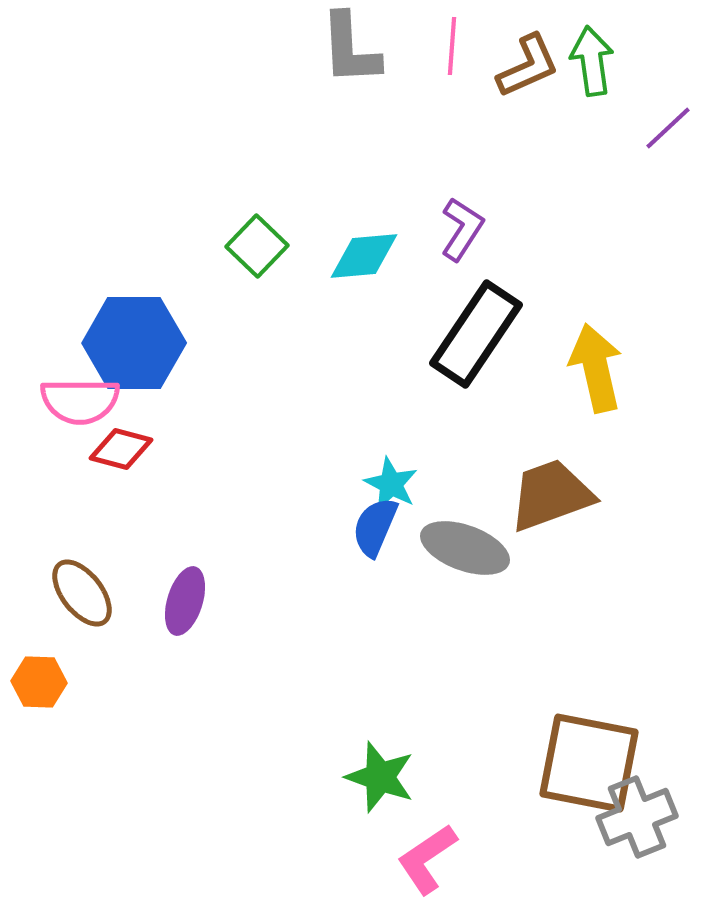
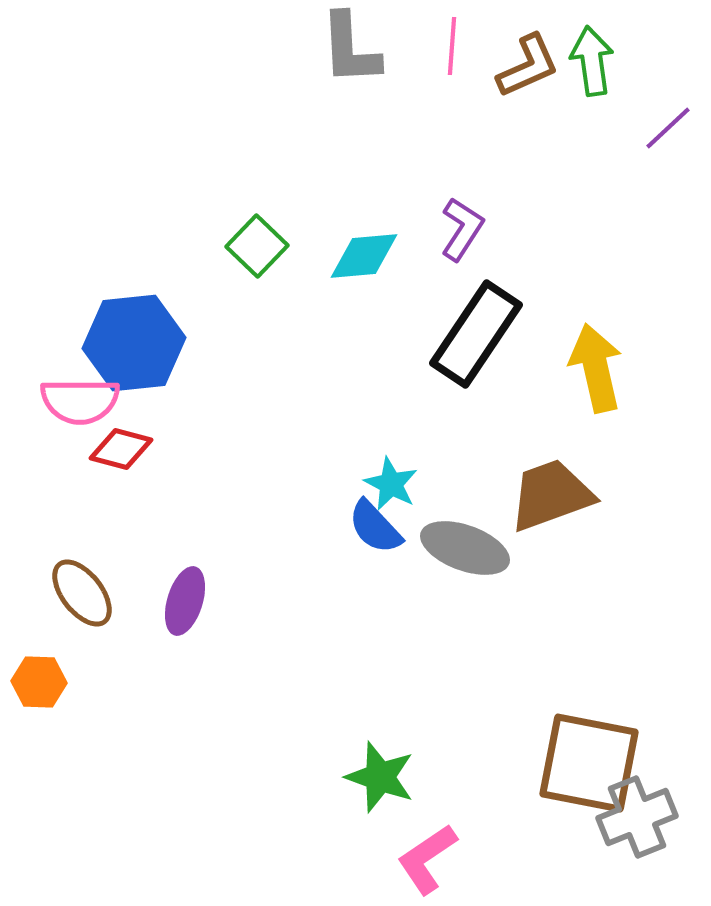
blue hexagon: rotated 6 degrees counterclockwise
blue semicircle: rotated 66 degrees counterclockwise
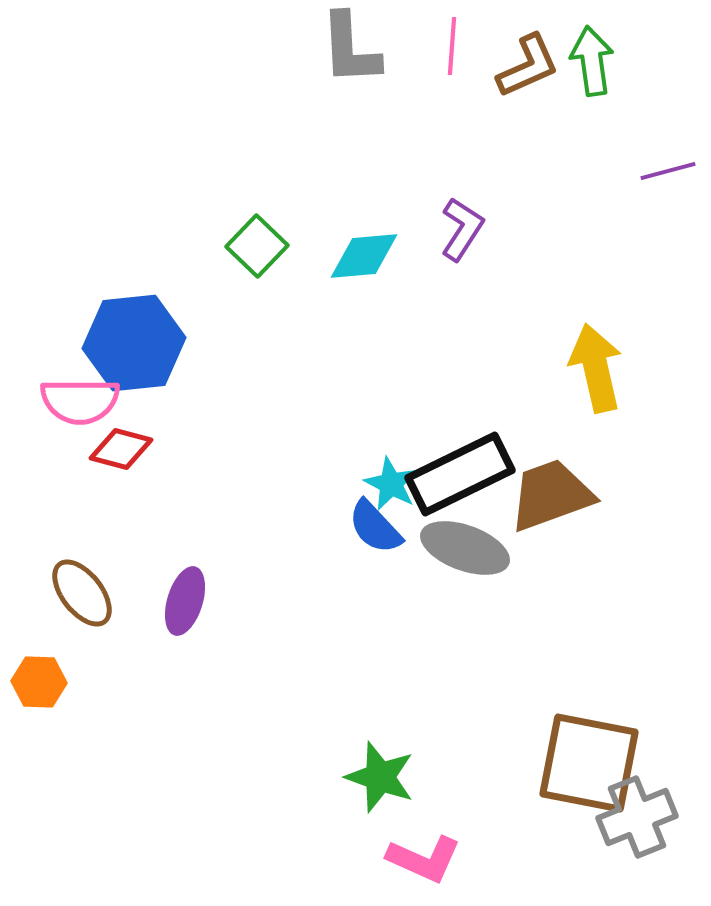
purple line: moved 43 px down; rotated 28 degrees clockwise
black rectangle: moved 16 px left, 140 px down; rotated 30 degrees clockwise
pink L-shape: moved 3 px left; rotated 122 degrees counterclockwise
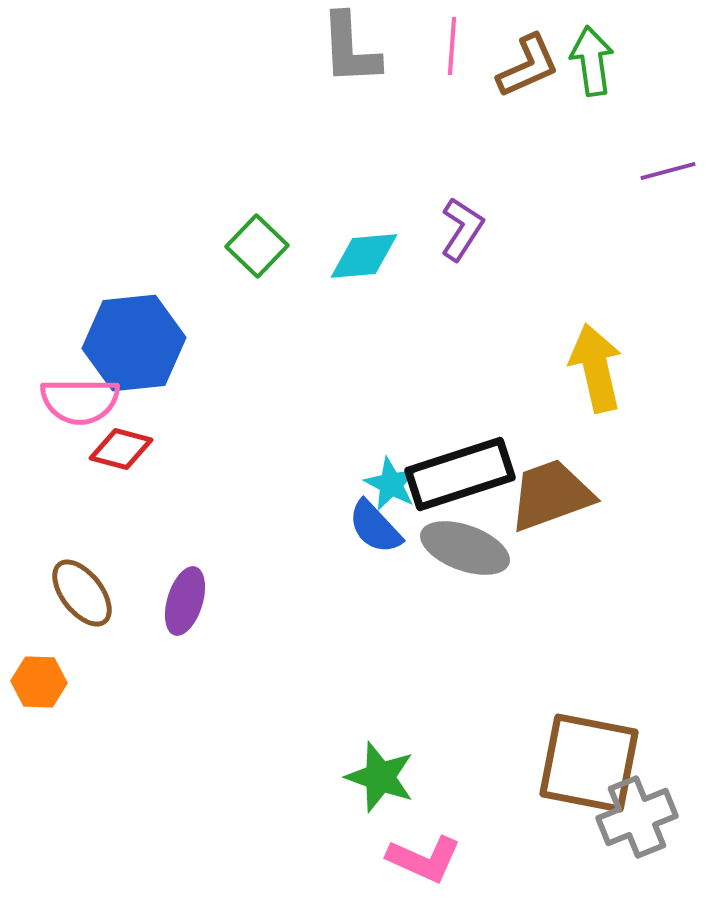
black rectangle: rotated 8 degrees clockwise
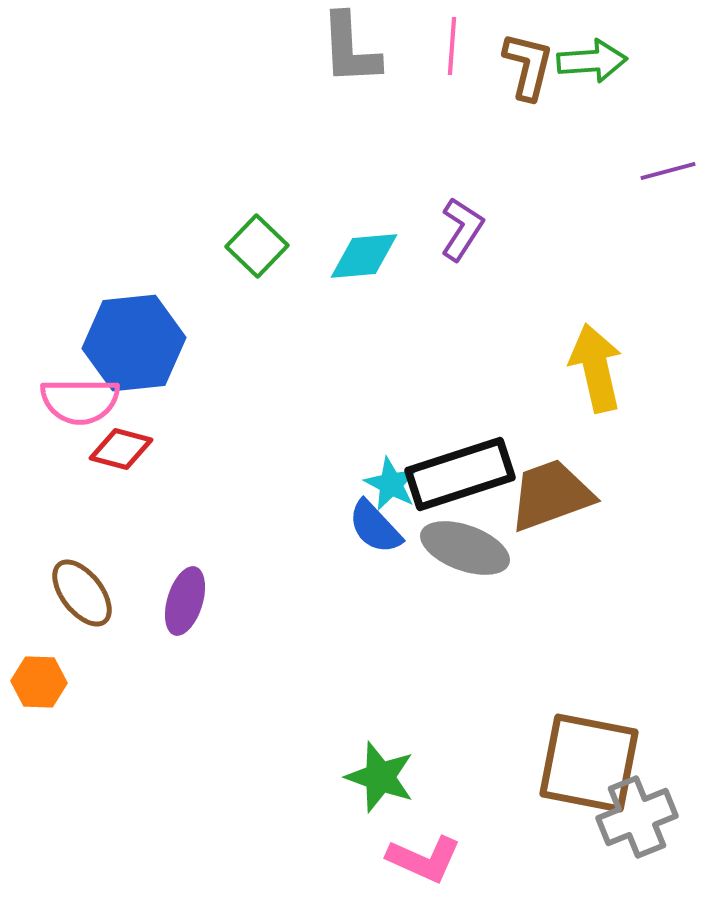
green arrow: rotated 94 degrees clockwise
brown L-shape: rotated 52 degrees counterclockwise
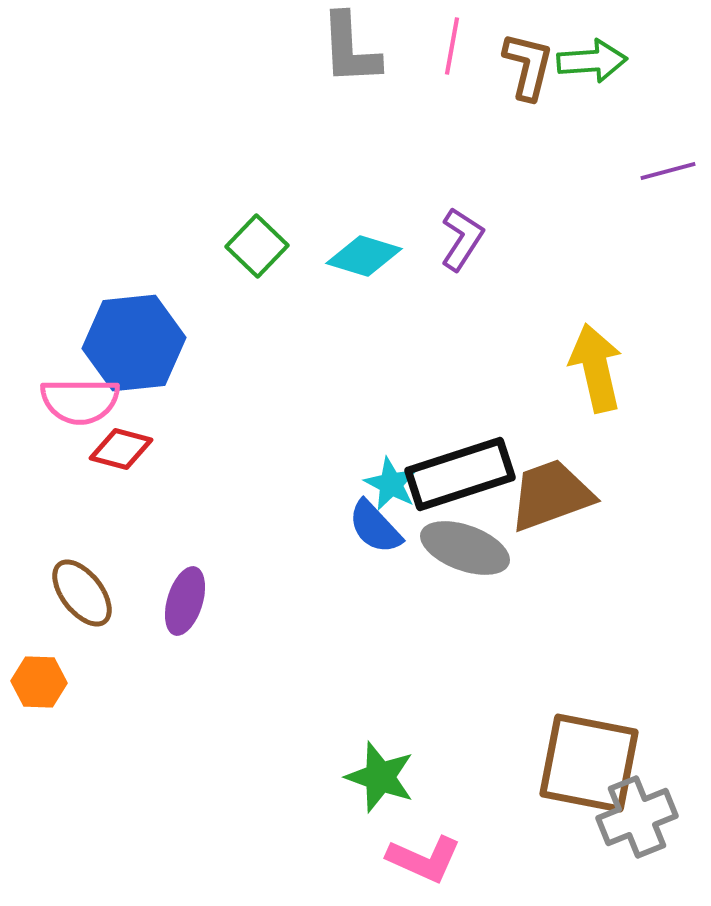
pink line: rotated 6 degrees clockwise
purple L-shape: moved 10 px down
cyan diamond: rotated 22 degrees clockwise
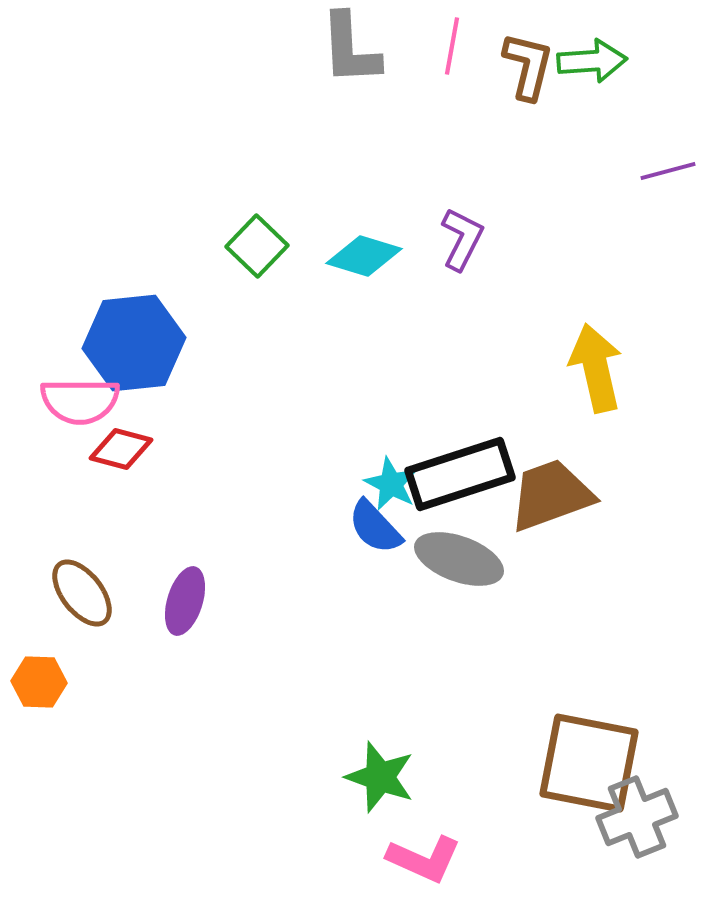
purple L-shape: rotated 6 degrees counterclockwise
gray ellipse: moved 6 px left, 11 px down
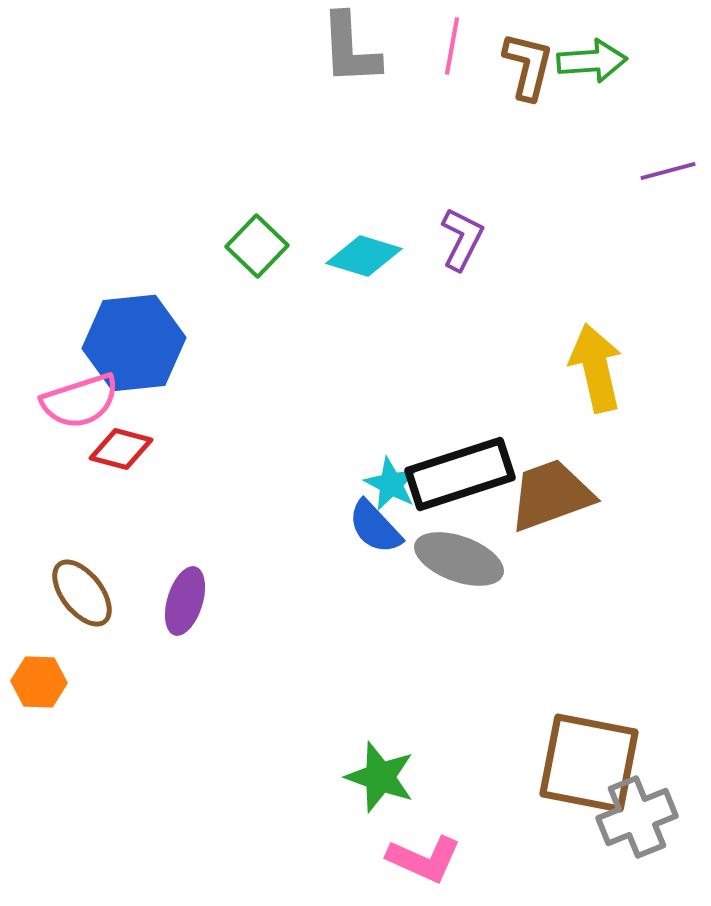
pink semicircle: rotated 18 degrees counterclockwise
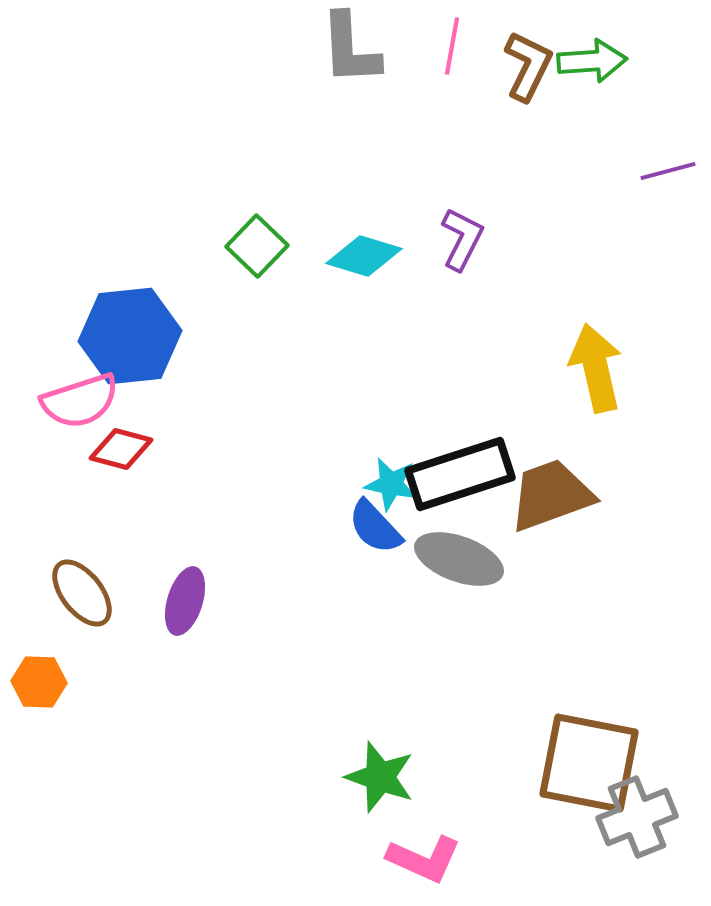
brown L-shape: rotated 12 degrees clockwise
blue hexagon: moved 4 px left, 7 px up
cyan star: rotated 16 degrees counterclockwise
